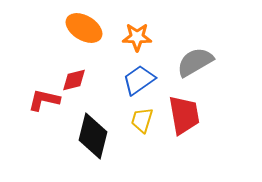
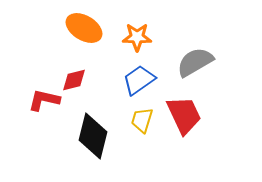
red trapezoid: rotated 15 degrees counterclockwise
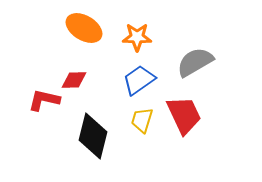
red diamond: rotated 12 degrees clockwise
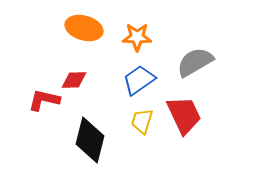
orange ellipse: rotated 15 degrees counterclockwise
yellow trapezoid: moved 1 px down
black diamond: moved 3 px left, 4 px down
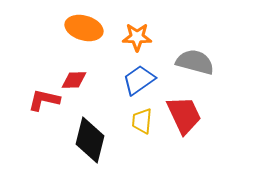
gray semicircle: rotated 45 degrees clockwise
yellow trapezoid: rotated 12 degrees counterclockwise
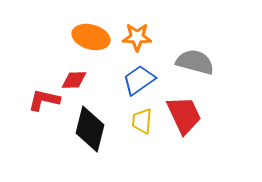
orange ellipse: moved 7 px right, 9 px down
black diamond: moved 11 px up
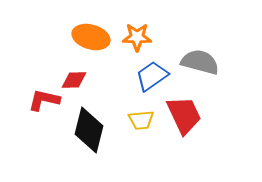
gray semicircle: moved 5 px right
blue trapezoid: moved 13 px right, 4 px up
yellow trapezoid: moved 1 px left, 1 px up; rotated 100 degrees counterclockwise
black diamond: moved 1 px left, 1 px down
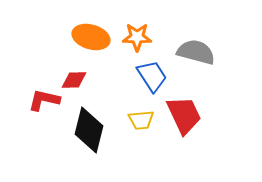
gray semicircle: moved 4 px left, 10 px up
blue trapezoid: rotated 92 degrees clockwise
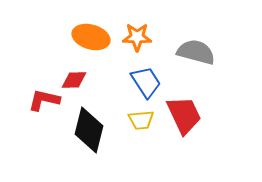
blue trapezoid: moved 6 px left, 6 px down
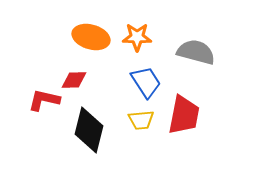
red trapezoid: rotated 36 degrees clockwise
